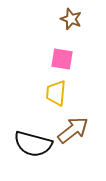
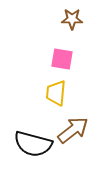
brown star: moved 1 px right; rotated 20 degrees counterclockwise
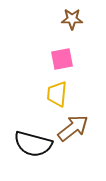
pink square: rotated 20 degrees counterclockwise
yellow trapezoid: moved 1 px right, 1 px down
brown arrow: moved 2 px up
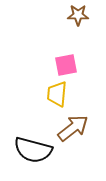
brown star: moved 6 px right, 4 px up
pink square: moved 4 px right, 6 px down
black semicircle: moved 6 px down
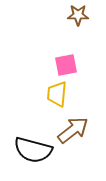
brown arrow: moved 2 px down
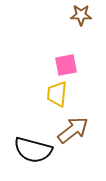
brown star: moved 3 px right
